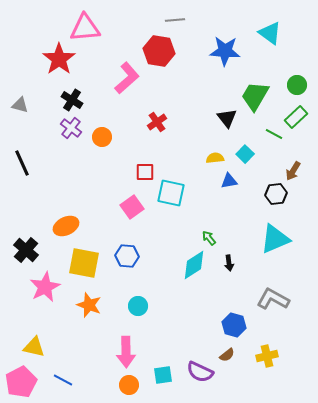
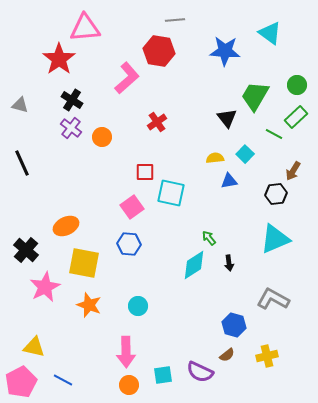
blue hexagon at (127, 256): moved 2 px right, 12 px up
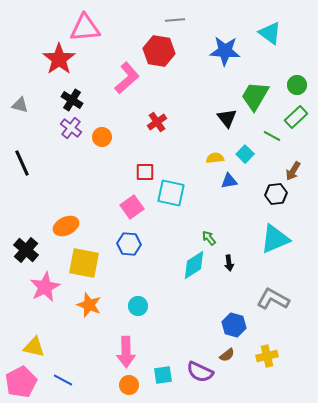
green line at (274, 134): moved 2 px left, 2 px down
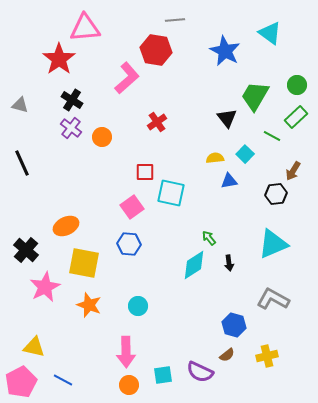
red hexagon at (159, 51): moved 3 px left, 1 px up
blue star at (225, 51): rotated 24 degrees clockwise
cyan triangle at (275, 239): moved 2 px left, 5 px down
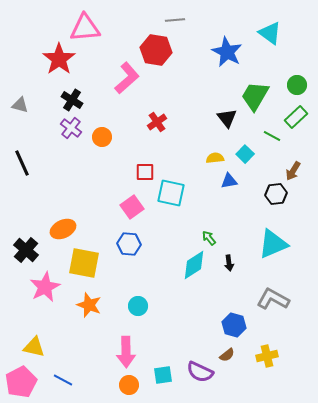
blue star at (225, 51): moved 2 px right, 1 px down
orange ellipse at (66, 226): moved 3 px left, 3 px down
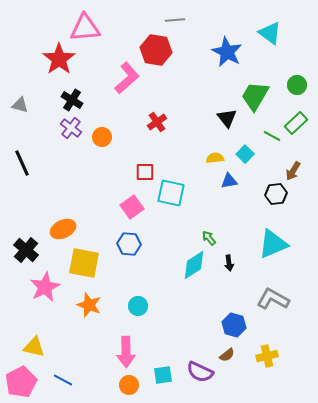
green rectangle at (296, 117): moved 6 px down
